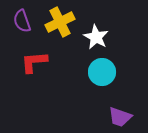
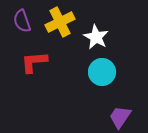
purple trapezoid: rotated 105 degrees clockwise
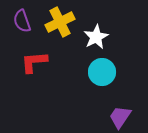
white star: rotated 15 degrees clockwise
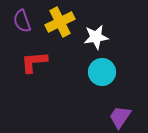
white star: rotated 20 degrees clockwise
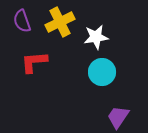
purple trapezoid: moved 2 px left
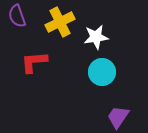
purple semicircle: moved 5 px left, 5 px up
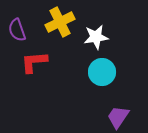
purple semicircle: moved 14 px down
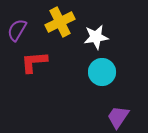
purple semicircle: rotated 50 degrees clockwise
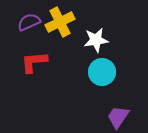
purple semicircle: moved 12 px right, 8 px up; rotated 35 degrees clockwise
white star: moved 3 px down
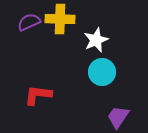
yellow cross: moved 3 px up; rotated 28 degrees clockwise
white star: rotated 15 degrees counterclockwise
red L-shape: moved 4 px right, 33 px down; rotated 12 degrees clockwise
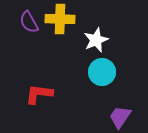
purple semicircle: rotated 95 degrees counterclockwise
red L-shape: moved 1 px right, 1 px up
purple trapezoid: moved 2 px right
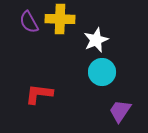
purple trapezoid: moved 6 px up
